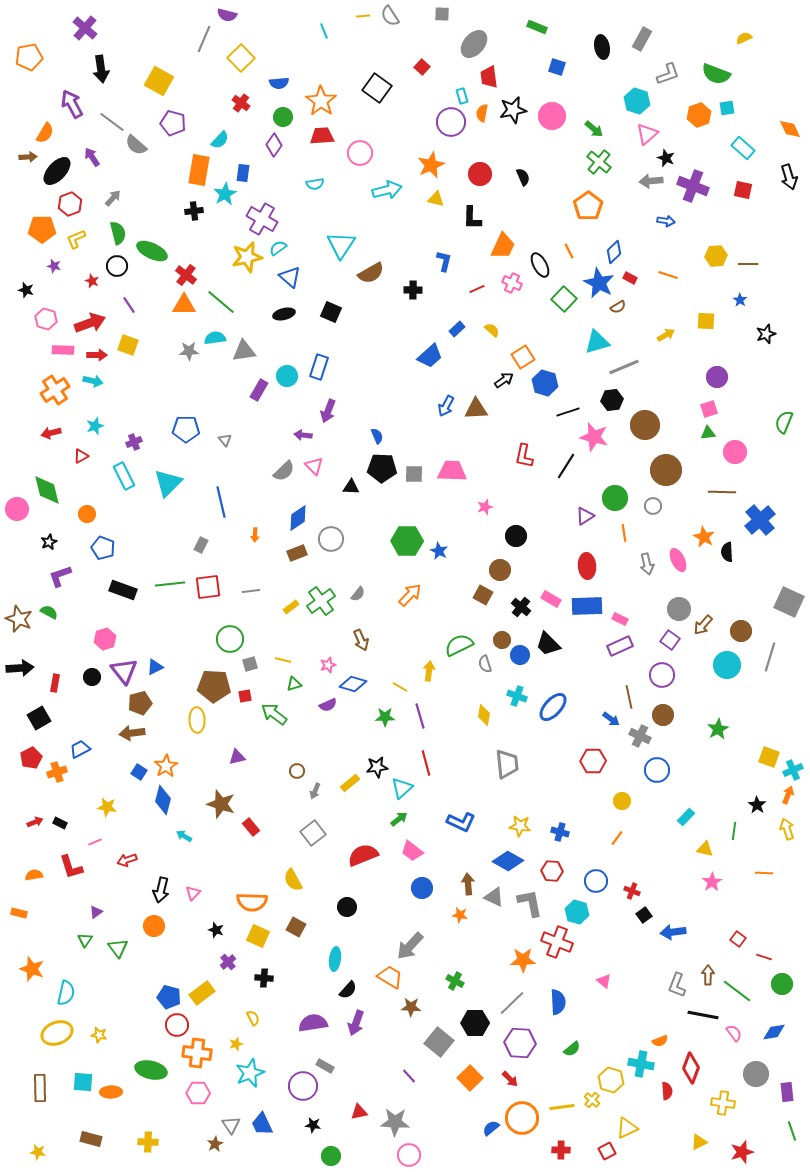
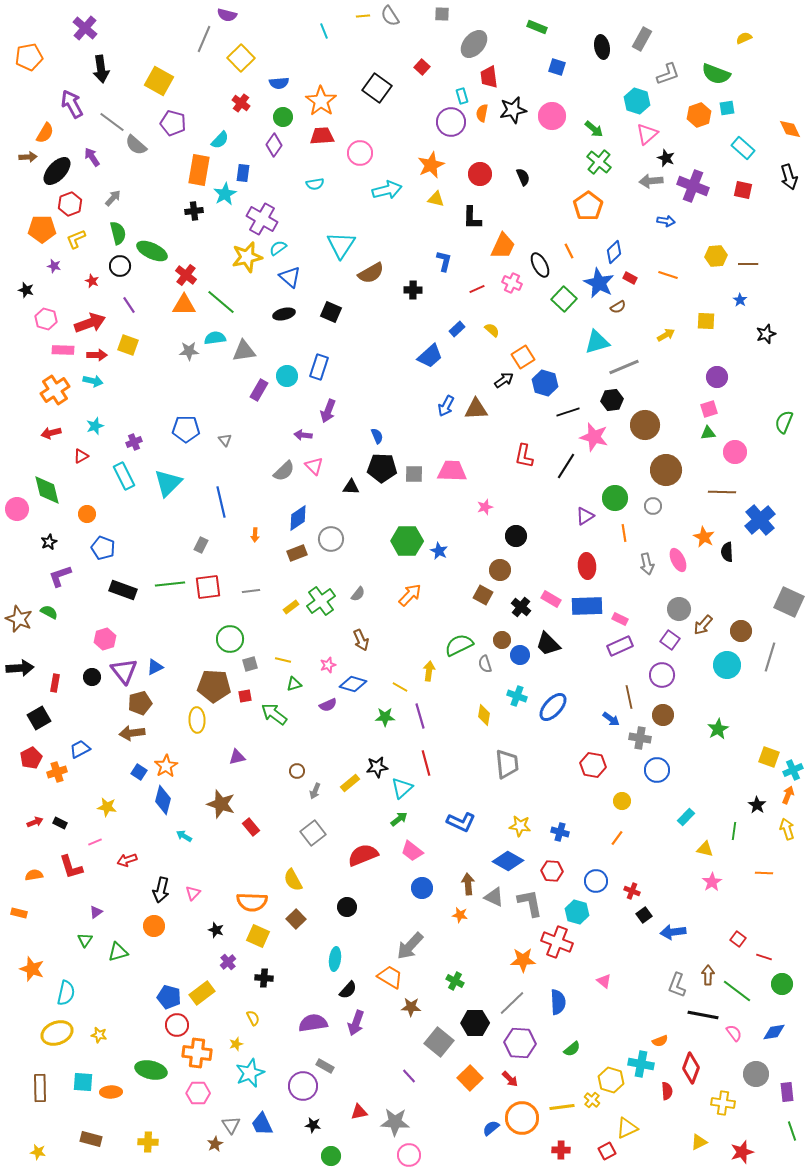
black circle at (117, 266): moved 3 px right
gray cross at (640, 736): moved 2 px down; rotated 15 degrees counterclockwise
red hexagon at (593, 761): moved 4 px down; rotated 10 degrees clockwise
brown square at (296, 927): moved 8 px up; rotated 18 degrees clockwise
green triangle at (118, 948): moved 4 px down; rotated 50 degrees clockwise
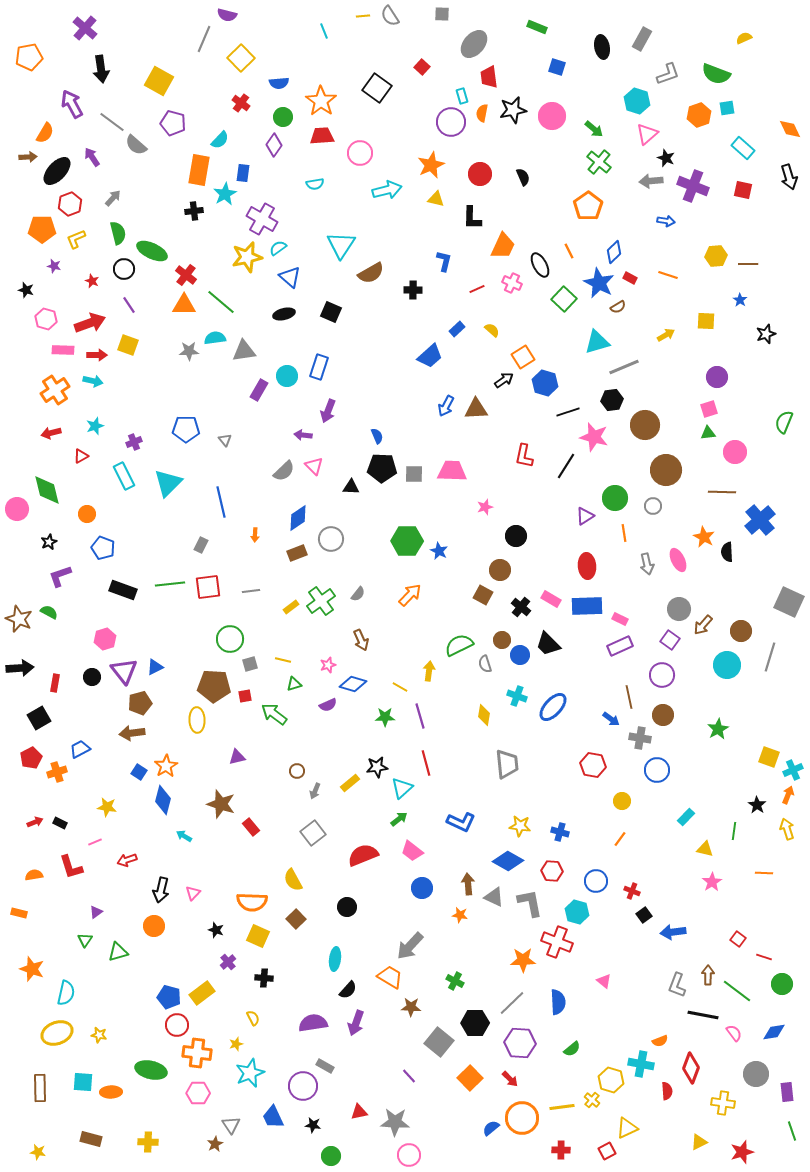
black circle at (120, 266): moved 4 px right, 3 px down
orange line at (617, 838): moved 3 px right, 1 px down
blue trapezoid at (262, 1124): moved 11 px right, 7 px up
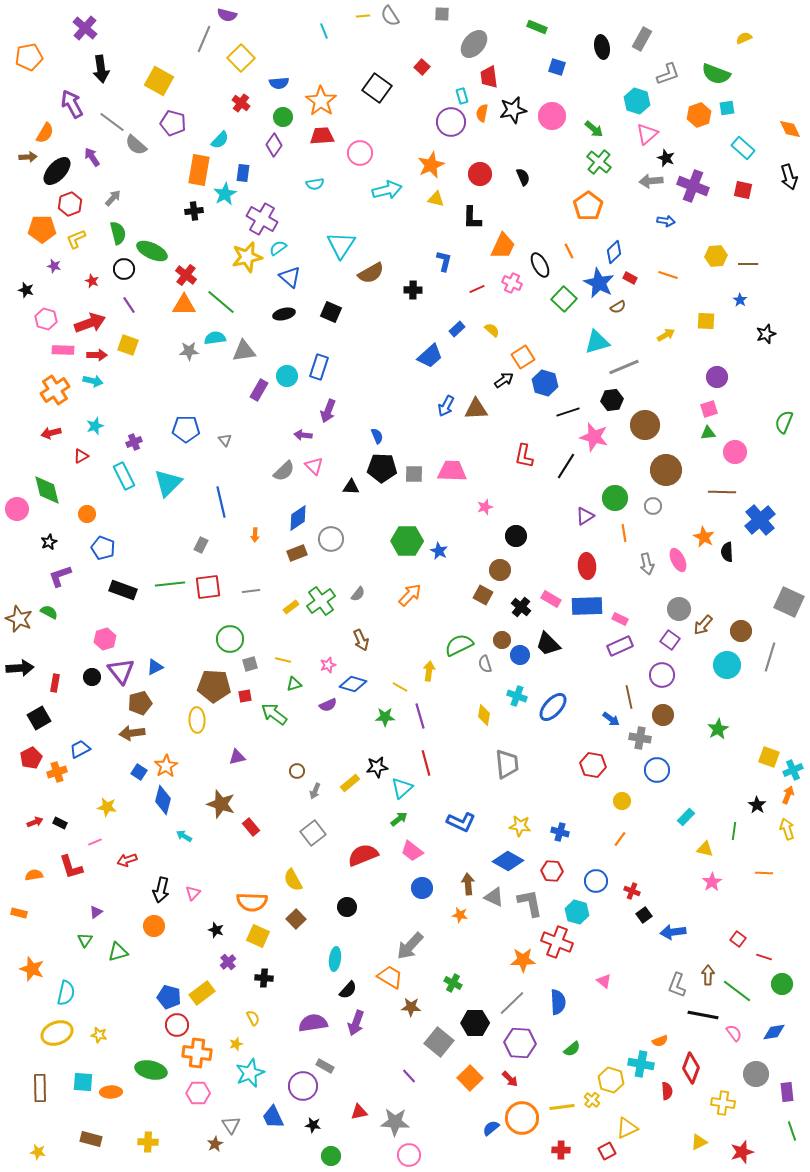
purple triangle at (124, 671): moved 3 px left
green cross at (455, 981): moved 2 px left, 2 px down
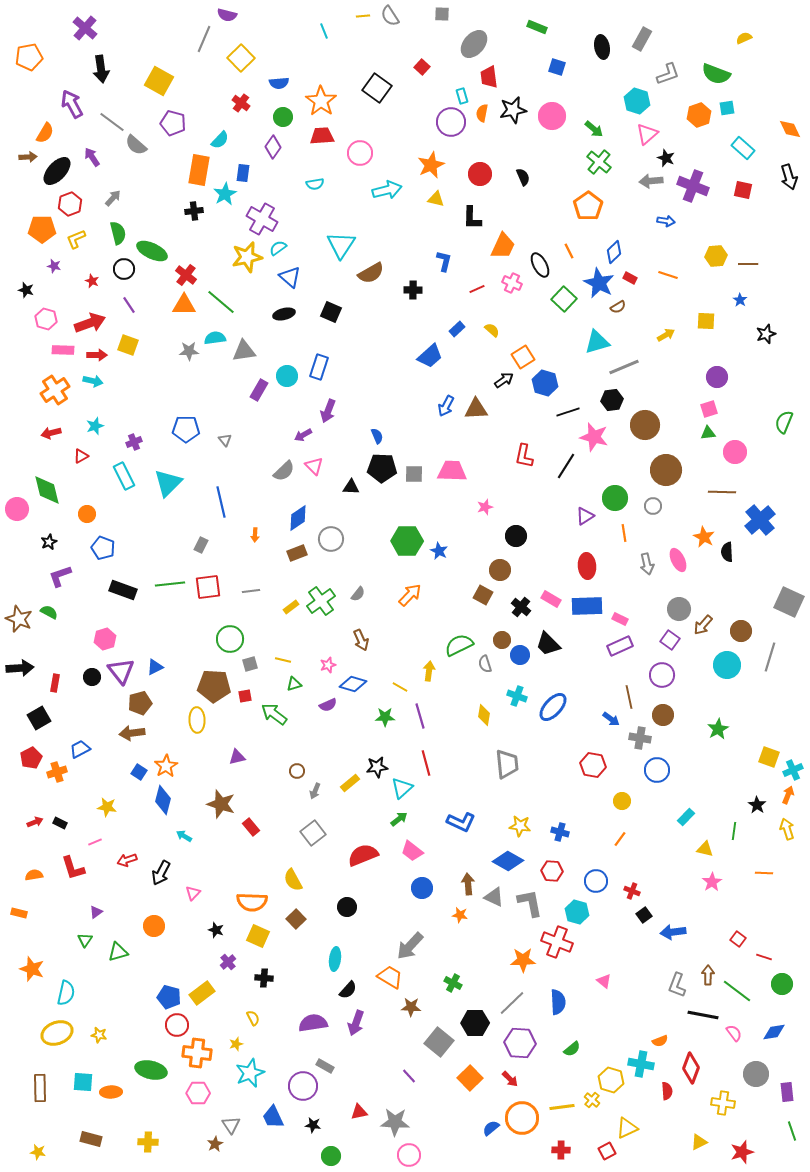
purple diamond at (274, 145): moved 1 px left, 2 px down
purple arrow at (303, 435): rotated 36 degrees counterclockwise
red L-shape at (71, 867): moved 2 px right, 1 px down
black arrow at (161, 890): moved 17 px up; rotated 15 degrees clockwise
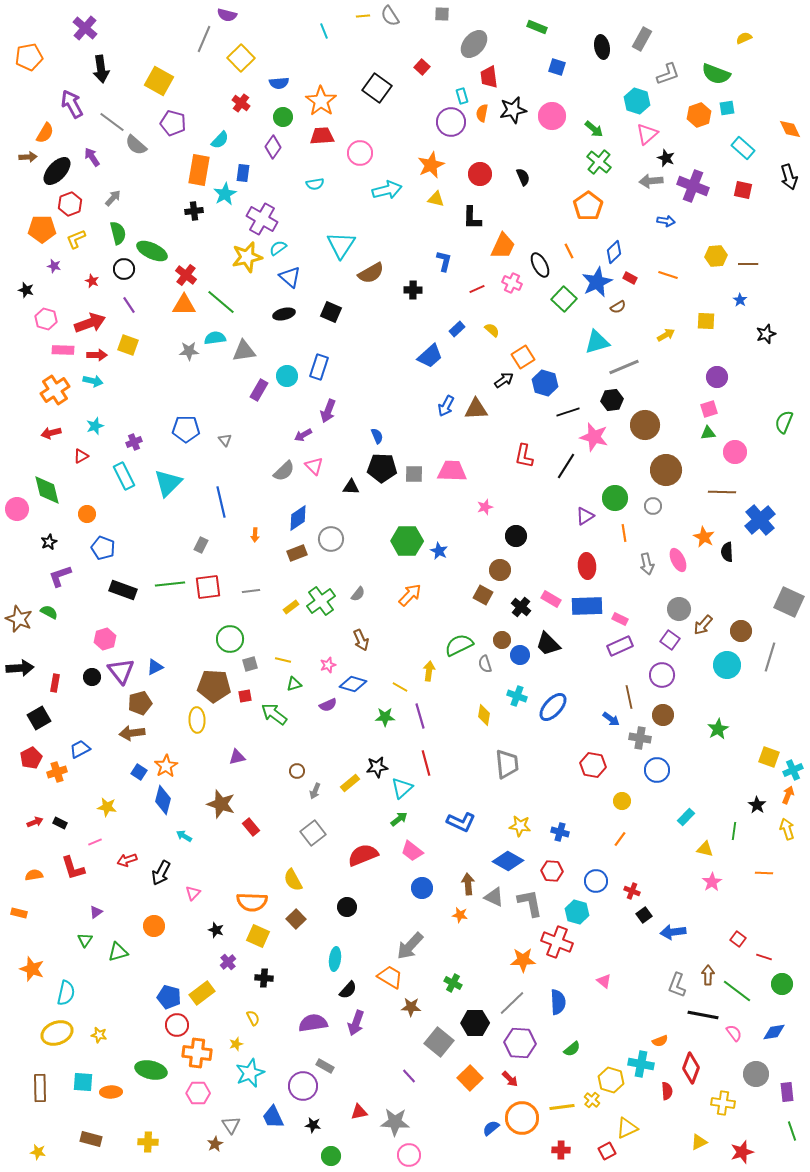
blue star at (599, 283): moved 2 px left, 1 px up; rotated 20 degrees clockwise
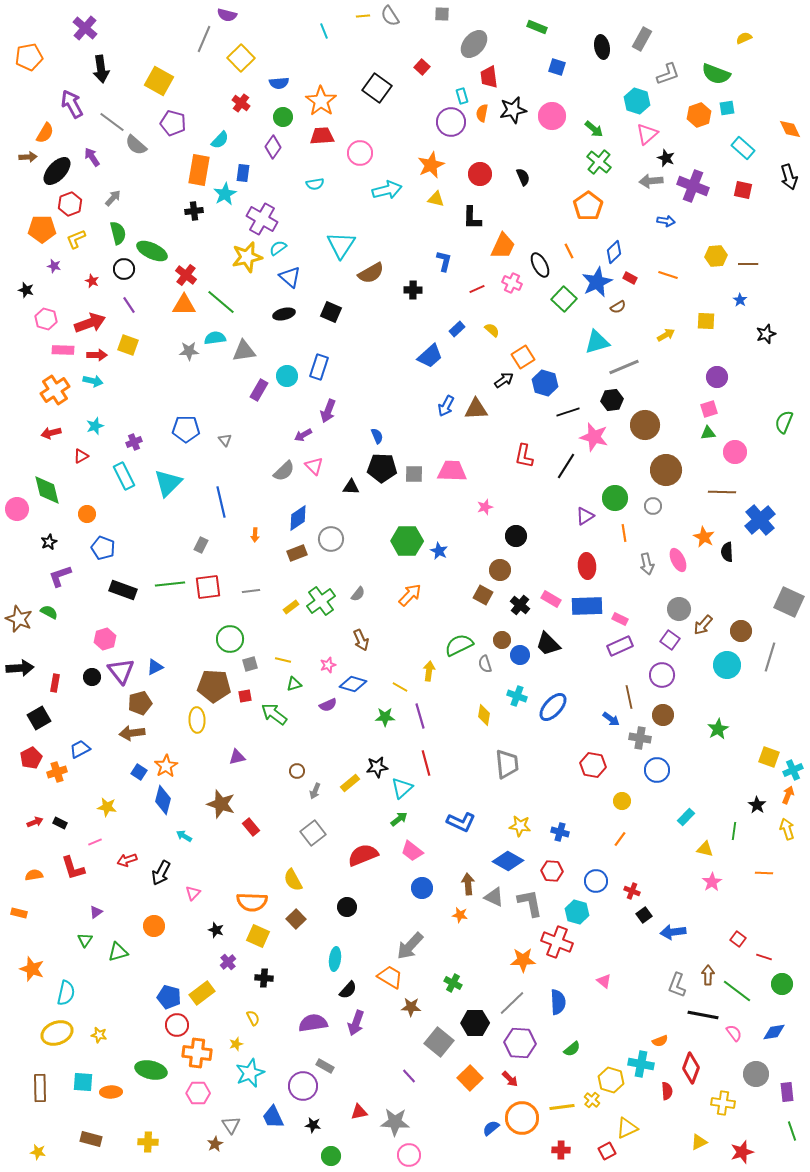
black cross at (521, 607): moved 1 px left, 2 px up
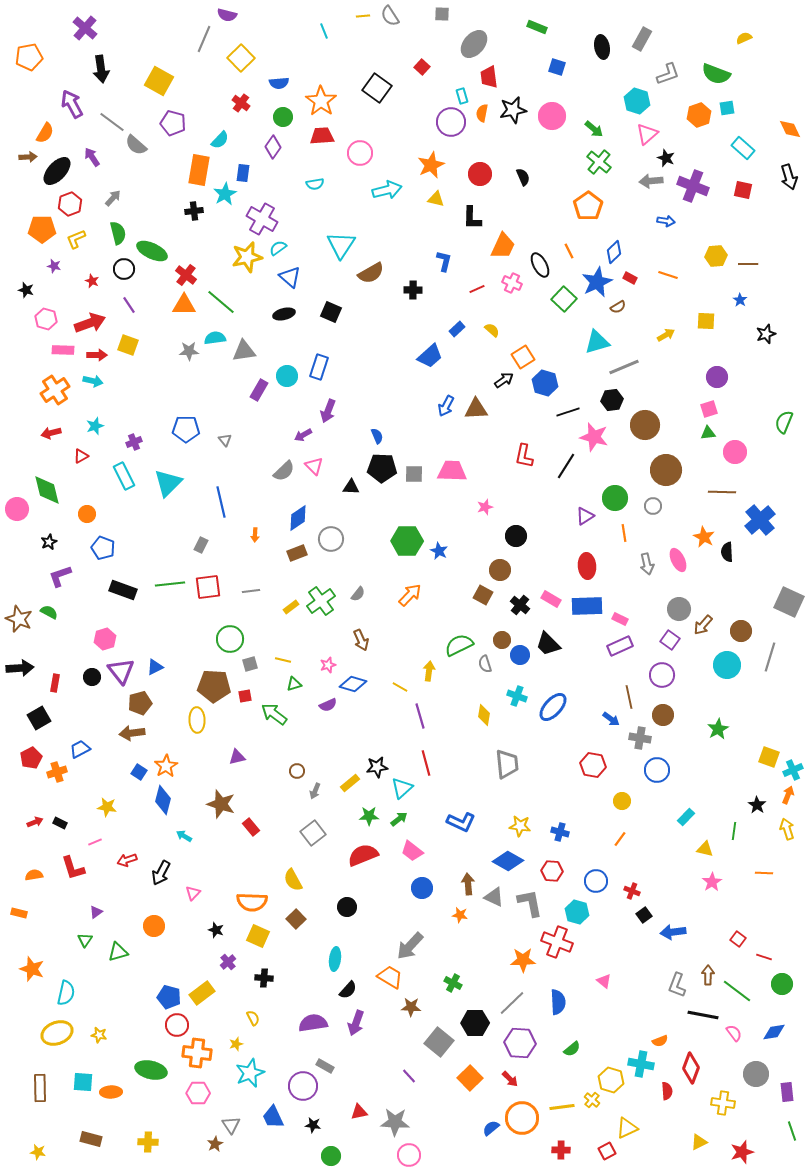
green star at (385, 717): moved 16 px left, 99 px down
